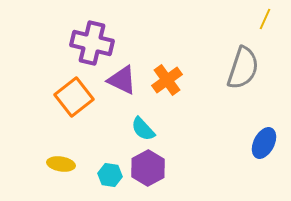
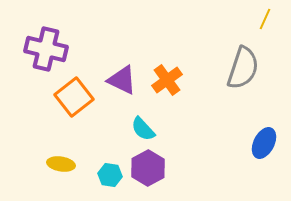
purple cross: moved 46 px left, 6 px down
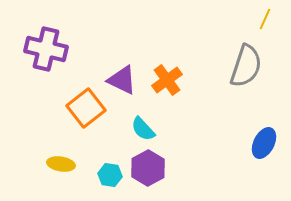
gray semicircle: moved 3 px right, 2 px up
orange square: moved 12 px right, 11 px down
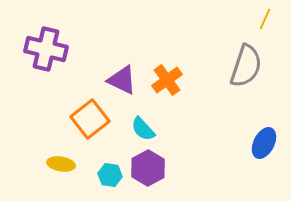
orange square: moved 4 px right, 11 px down
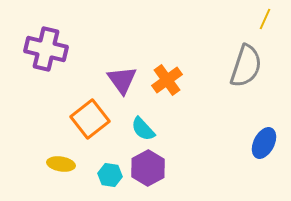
purple triangle: rotated 28 degrees clockwise
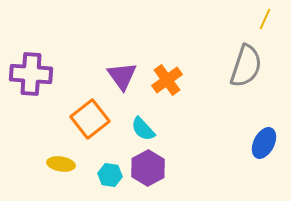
purple cross: moved 15 px left, 25 px down; rotated 9 degrees counterclockwise
purple triangle: moved 4 px up
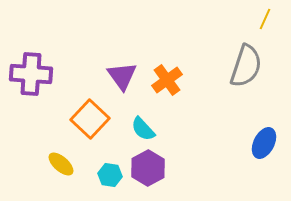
orange square: rotated 9 degrees counterclockwise
yellow ellipse: rotated 32 degrees clockwise
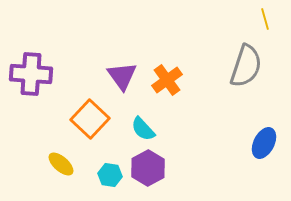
yellow line: rotated 40 degrees counterclockwise
